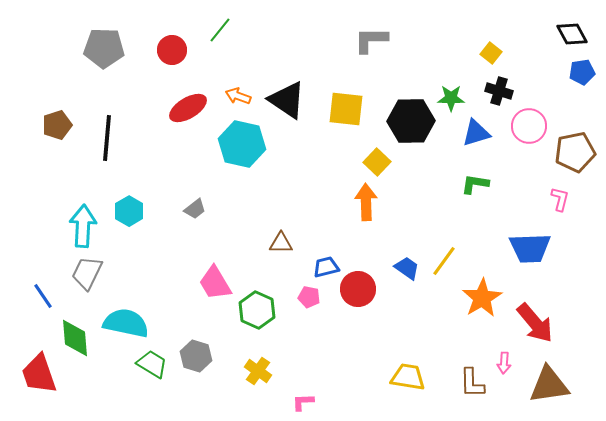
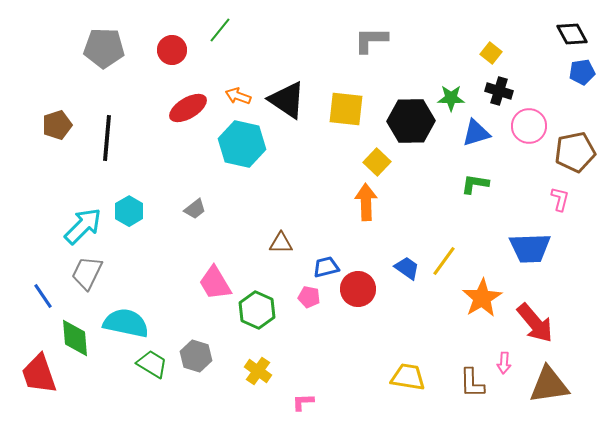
cyan arrow at (83, 226): rotated 42 degrees clockwise
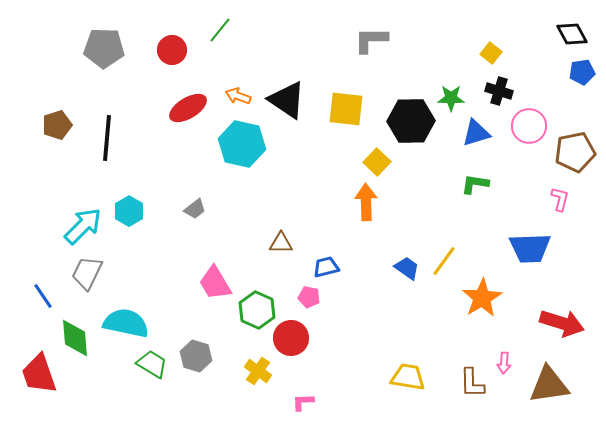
red circle at (358, 289): moved 67 px left, 49 px down
red arrow at (535, 323): moved 27 px right; rotated 33 degrees counterclockwise
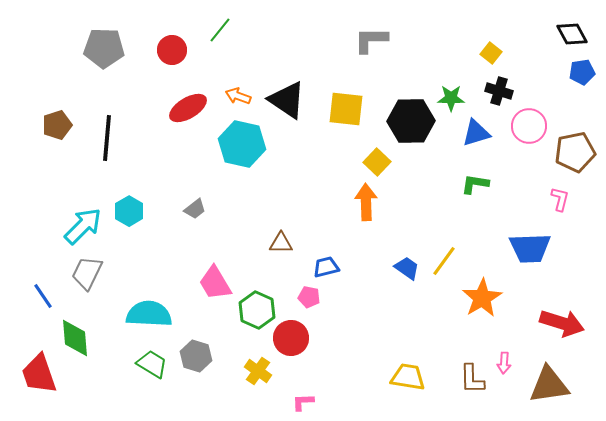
cyan semicircle at (126, 323): moved 23 px right, 9 px up; rotated 9 degrees counterclockwise
brown L-shape at (472, 383): moved 4 px up
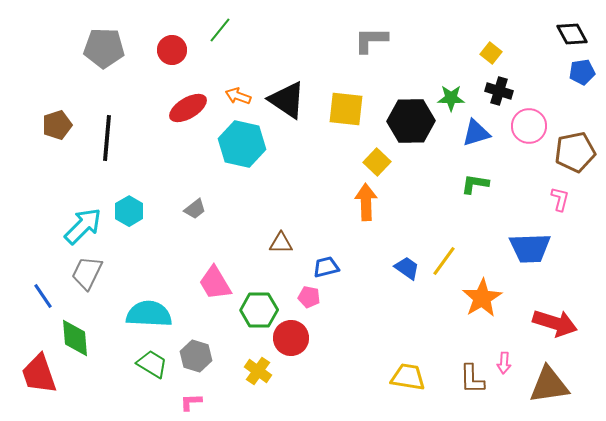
green hexagon at (257, 310): moved 2 px right; rotated 24 degrees counterclockwise
red arrow at (562, 323): moved 7 px left
pink L-shape at (303, 402): moved 112 px left
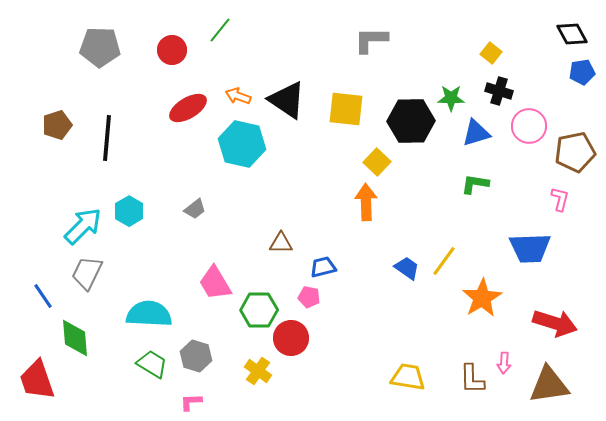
gray pentagon at (104, 48): moved 4 px left, 1 px up
blue trapezoid at (326, 267): moved 3 px left
red trapezoid at (39, 374): moved 2 px left, 6 px down
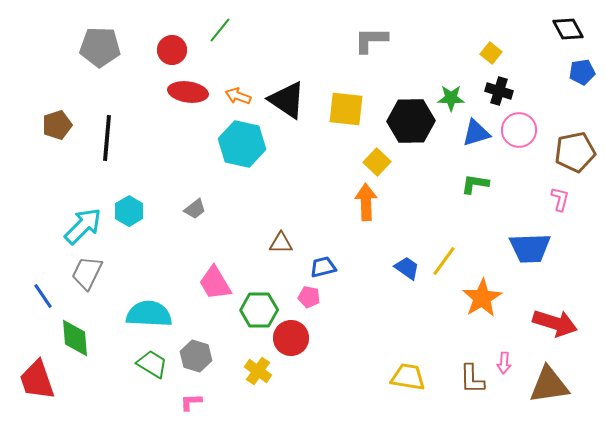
black diamond at (572, 34): moved 4 px left, 5 px up
red ellipse at (188, 108): moved 16 px up; rotated 39 degrees clockwise
pink circle at (529, 126): moved 10 px left, 4 px down
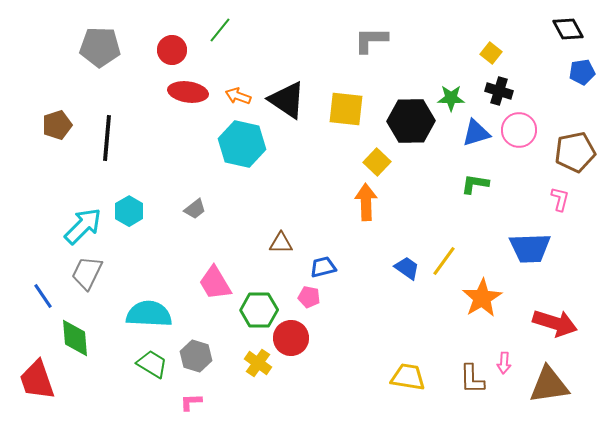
yellow cross at (258, 371): moved 8 px up
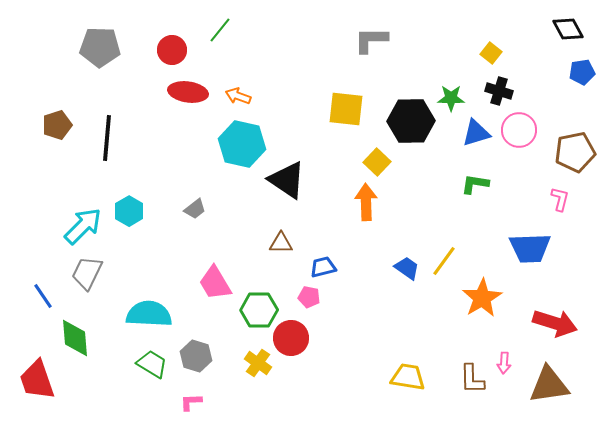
black triangle at (287, 100): moved 80 px down
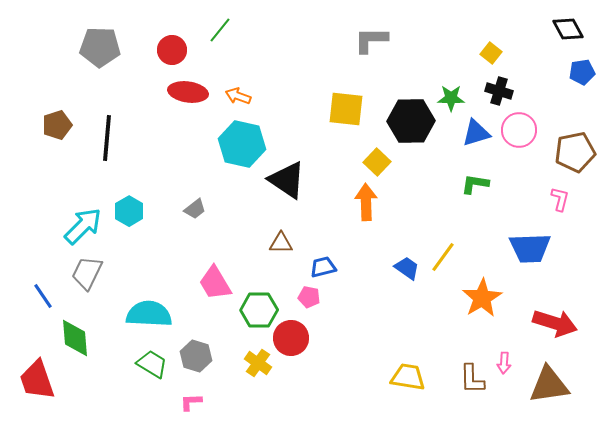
yellow line at (444, 261): moved 1 px left, 4 px up
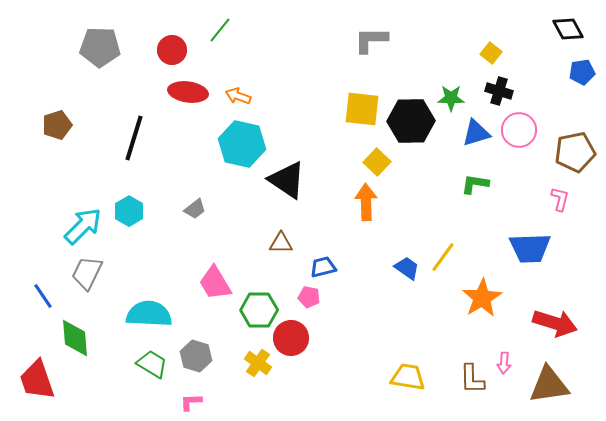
yellow square at (346, 109): moved 16 px right
black line at (107, 138): moved 27 px right; rotated 12 degrees clockwise
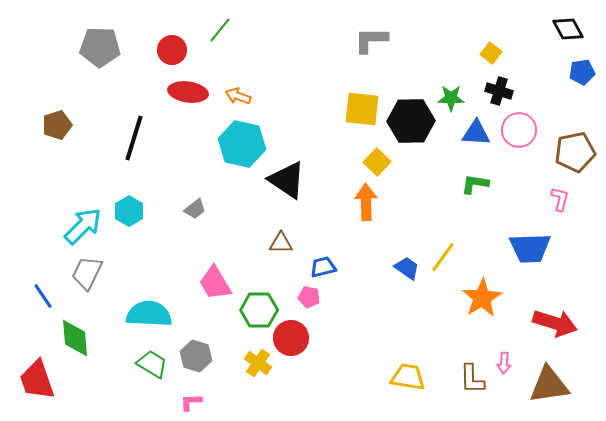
blue triangle at (476, 133): rotated 20 degrees clockwise
